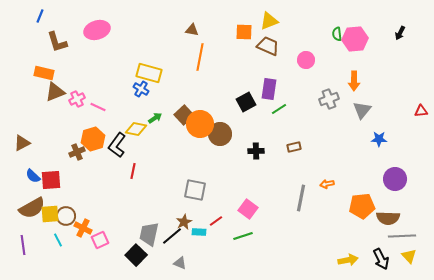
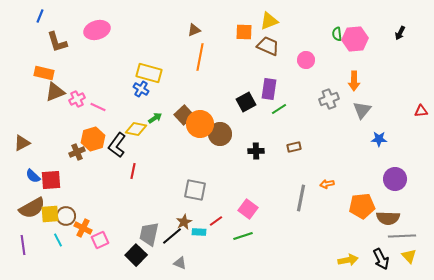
brown triangle at (192, 30): moved 2 px right; rotated 32 degrees counterclockwise
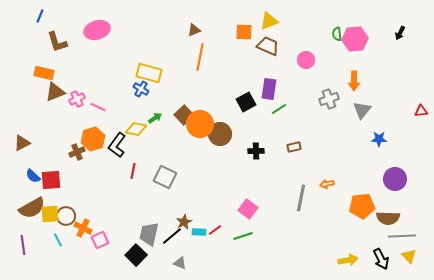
gray square at (195, 190): moved 30 px left, 13 px up; rotated 15 degrees clockwise
red line at (216, 221): moved 1 px left, 9 px down
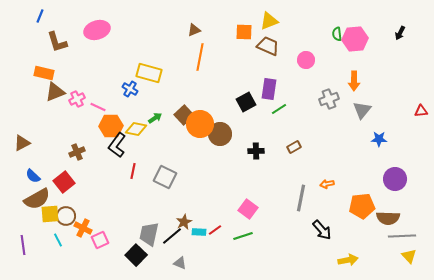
blue cross at (141, 89): moved 11 px left
orange hexagon at (93, 139): moved 18 px right, 13 px up; rotated 15 degrees clockwise
brown rectangle at (294, 147): rotated 16 degrees counterclockwise
red square at (51, 180): moved 13 px right, 2 px down; rotated 35 degrees counterclockwise
brown semicircle at (32, 208): moved 5 px right, 9 px up
black arrow at (381, 259): moved 59 px left, 29 px up; rotated 15 degrees counterclockwise
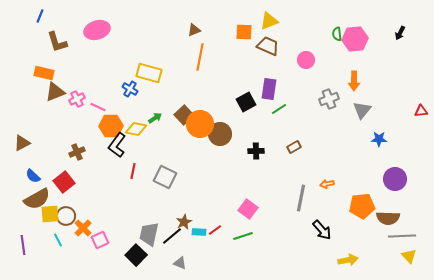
orange cross at (83, 228): rotated 18 degrees clockwise
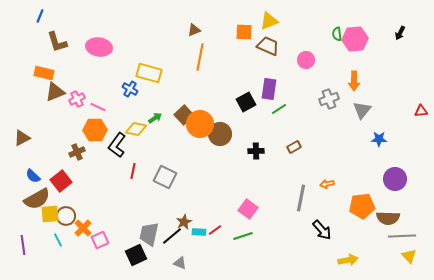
pink ellipse at (97, 30): moved 2 px right, 17 px down; rotated 25 degrees clockwise
orange hexagon at (111, 126): moved 16 px left, 4 px down
brown triangle at (22, 143): moved 5 px up
red square at (64, 182): moved 3 px left, 1 px up
black square at (136, 255): rotated 20 degrees clockwise
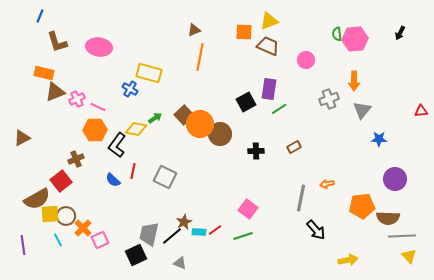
brown cross at (77, 152): moved 1 px left, 7 px down
blue semicircle at (33, 176): moved 80 px right, 4 px down
black arrow at (322, 230): moved 6 px left
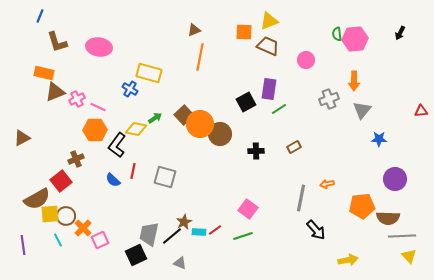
gray square at (165, 177): rotated 10 degrees counterclockwise
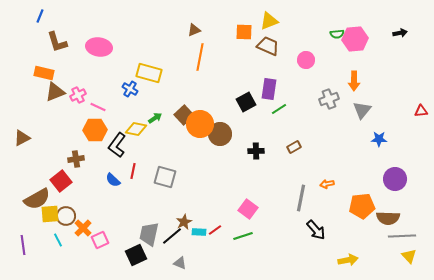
black arrow at (400, 33): rotated 128 degrees counterclockwise
green semicircle at (337, 34): rotated 88 degrees counterclockwise
pink cross at (77, 99): moved 1 px right, 4 px up
brown cross at (76, 159): rotated 14 degrees clockwise
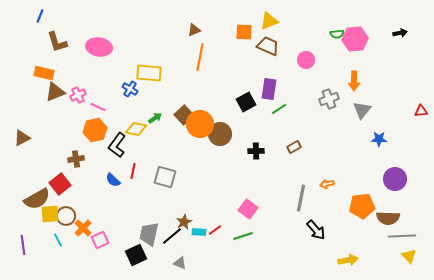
yellow rectangle at (149, 73): rotated 10 degrees counterclockwise
orange hexagon at (95, 130): rotated 10 degrees counterclockwise
red square at (61, 181): moved 1 px left, 3 px down
